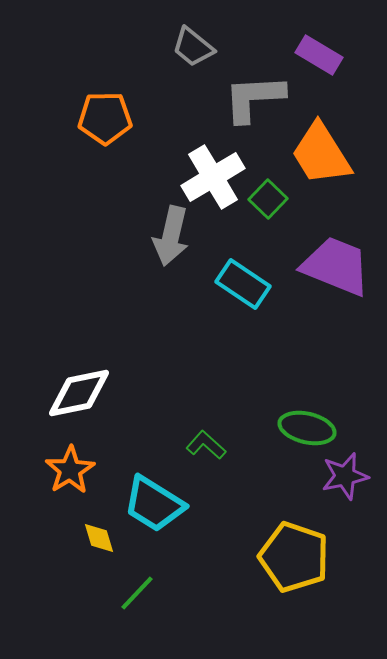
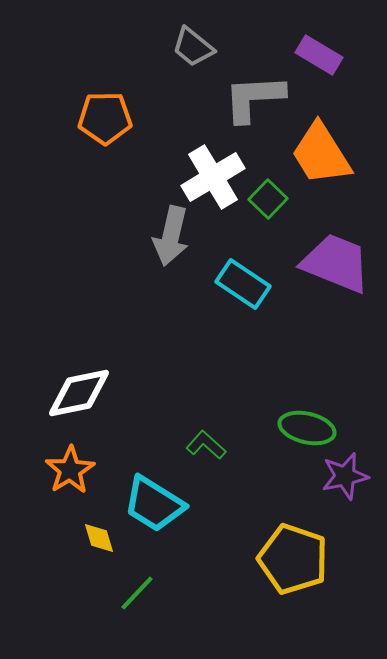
purple trapezoid: moved 3 px up
yellow pentagon: moved 1 px left, 2 px down
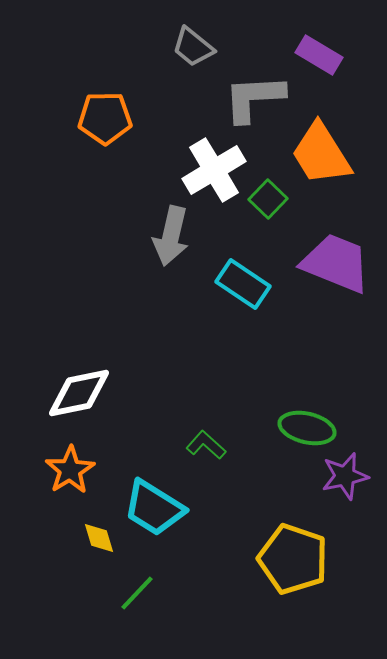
white cross: moved 1 px right, 7 px up
cyan trapezoid: moved 4 px down
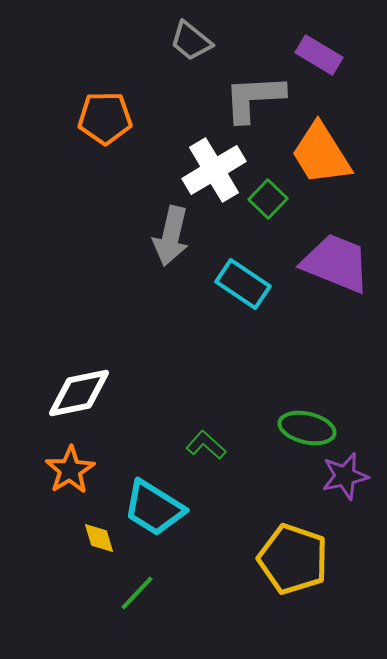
gray trapezoid: moved 2 px left, 6 px up
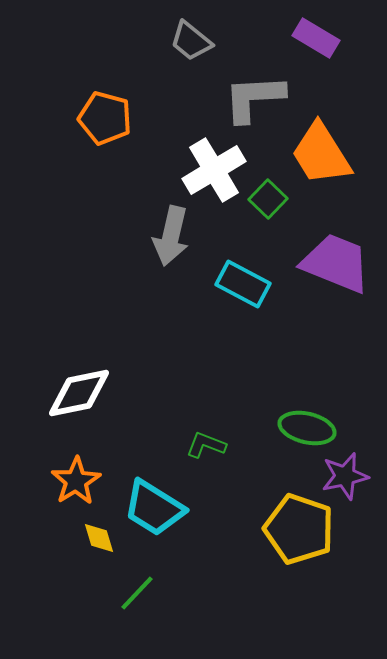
purple rectangle: moved 3 px left, 17 px up
orange pentagon: rotated 16 degrees clockwise
cyan rectangle: rotated 6 degrees counterclockwise
green L-shape: rotated 21 degrees counterclockwise
orange star: moved 6 px right, 11 px down
yellow pentagon: moved 6 px right, 30 px up
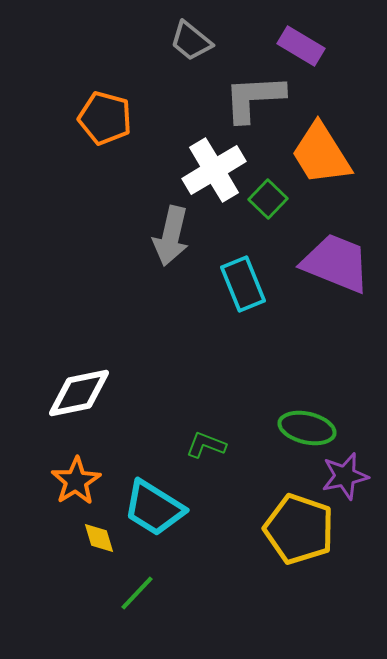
purple rectangle: moved 15 px left, 8 px down
cyan rectangle: rotated 40 degrees clockwise
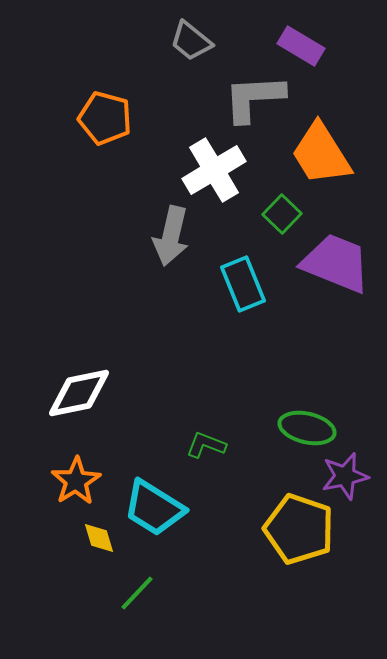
green square: moved 14 px right, 15 px down
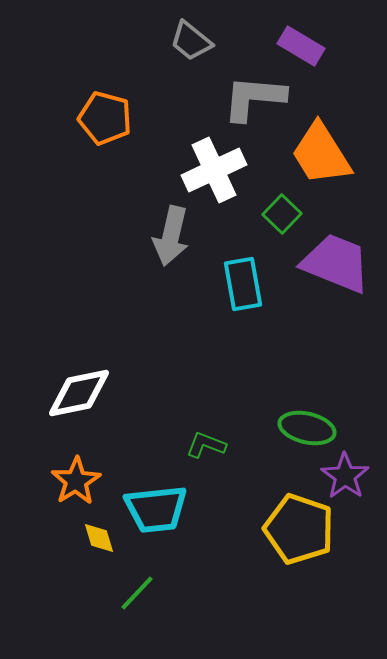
gray L-shape: rotated 8 degrees clockwise
white cross: rotated 6 degrees clockwise
cyan rectangle: rotated 12 degrees clockwise
purple star: rotated 24 degrees counterclockwise
cyan trapezoid: moved 2 px right, 1 px down; rotated 38 degrees counterclockwise
